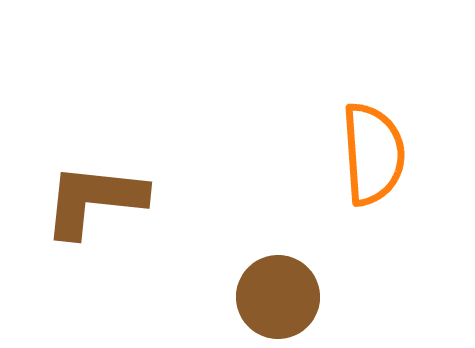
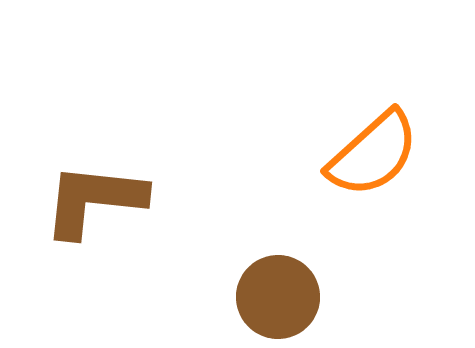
orange semicircle: rotated 52 degrees clockwise
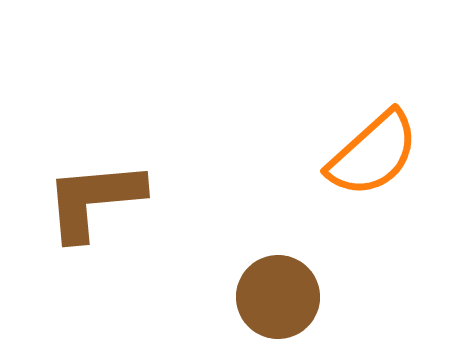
brown L-shape: rotated 11 degrees counterclockwise
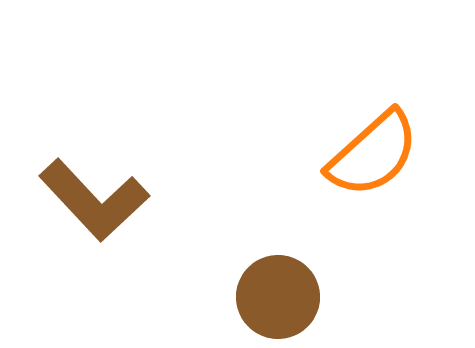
brown L-shape: rotated 128 degrees counterclockwise
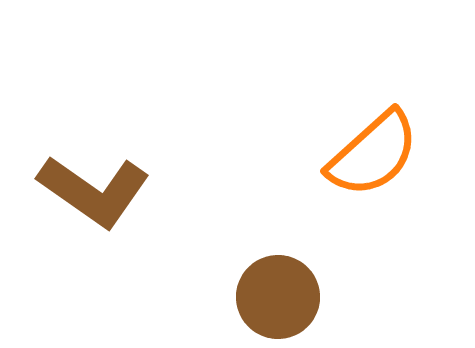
brown L-shape: moved 9 px up; rotated 12 degrees counterclockwise
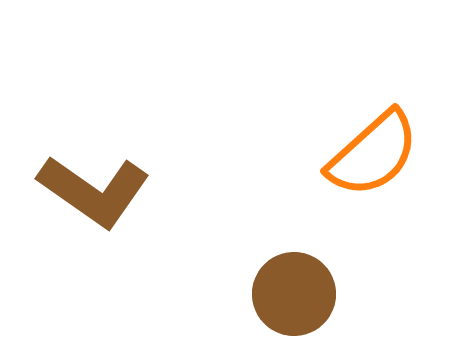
brown circle: moved 16 px right, 3 px up
